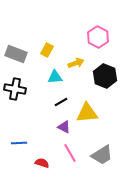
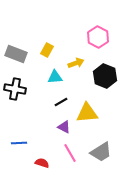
gray trapezoid: moved 1 px left, 3 px up
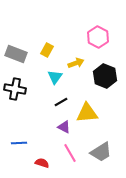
cyan triangle: rotated 49 degrees counterclockwise
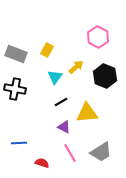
yellow arrow: moved 4 px down; rotated 21 degrees counterclockwise
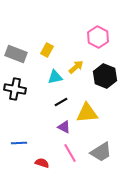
cyan triangle: rotated 42 degrees clockwise
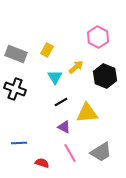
cyan triangle: rotated 49 degrees counterclockwise
black cross: rotated 10 degrees clockwise
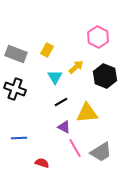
blue line: moved 5 px up
pink line: moved 5 px right, 5 px up
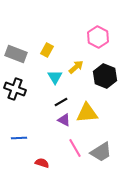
purple triangle: moved 7 px up
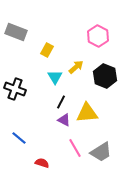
pink hexagon: moved 1 px up
gray rectangle: moved 22 px up
black line: rotated 32 degrees counterclockwise
blue line: rotated 42 degrees clockwise
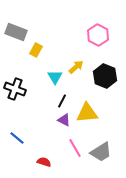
pink hexagon: moved 1 px up
yellow rectangle: moved 11 px left
black line: moved 1 px right, 1 px up
blue line: moved 2 px left
red semicircle: moved 2 px right, 1 px up
